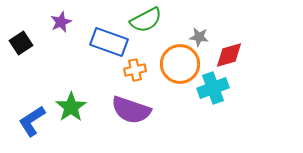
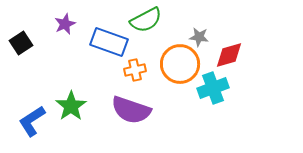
purple star: moved 4 px right, 2 px down
green star: moved 1 px up
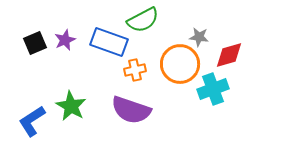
green semicircle: moved 3 px left
purple star: moved 16 px down
black square: moved 14 px right; rotated 10 degrees clockwise
cyan cross: moved 1 px down
green star: rotated 8 degrees counterclockwise
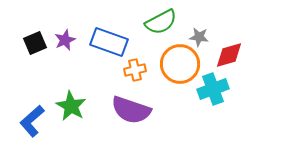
green semicircle: moved 18 px right, 2 px down
blue L-shape: rotated 8 degrees counterclockwise
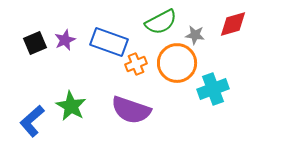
gray star: moved 4 px left, 2 px up
red diamond: moved 4 px right, 31 px up
orange circle: moved 3 px left, 1 px up
orange cross: moved 1 px right, 6 px up; rotated 10 degrees counterclockwise
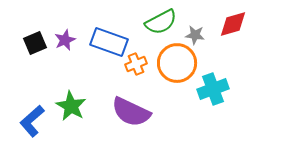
purple semicircle: moved 2 px down; rotated 6 degrees clockwise
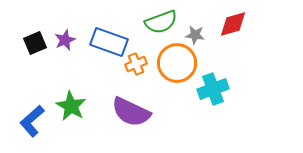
green semicircle: rotated 8 degrees clockwise
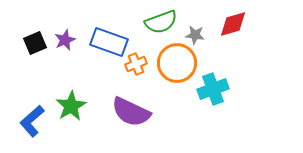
green star: rotated 12 degrees clockwise
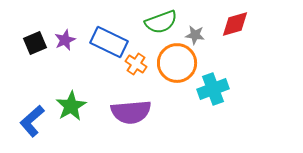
red diamond: moved 2 px right
blue rectangle: rotated 6 degrees clockwise
orange cross: rotated 35 degrees counterclockwise
purple semicircle: rotated 30 degrees counterclockwise
